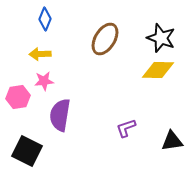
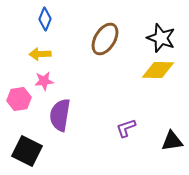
pink hexagon: moved 1 px right, 2 px down
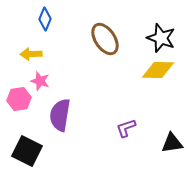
brown ellipse: rotated 64 degrees counterclockwise
yellow arrow: moved 9 px left
pink star: moved 4 px left; rotated 24 degrees clockwise
black triangle: moved 2 px down
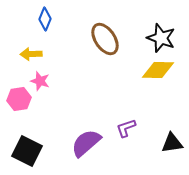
purple semicircle: moved 26 px right, 28 px down; rotated 40 degrees clockwise
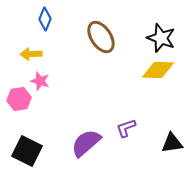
brown ellipse: moved 4 px left, 2 px up
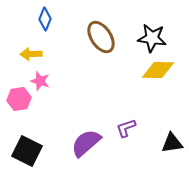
black star: moved 9 px left; rotated 12 degrees counterclockwise
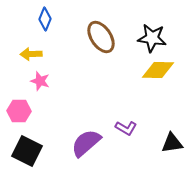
pink hexagon: moved 12 px down; rotated 10 degrees clockwise
purple L-shape: rotated 130 degrees counterclockwise
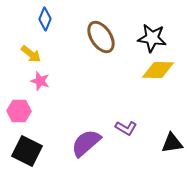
yellow arrow: rotated 140 degrees counterclockwise
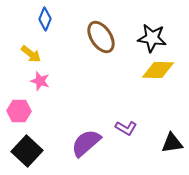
black square: rotated 16 degrees clockwise
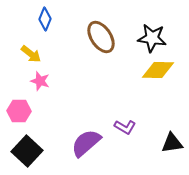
purple L-shape: moved 1 px left, 1 px up
